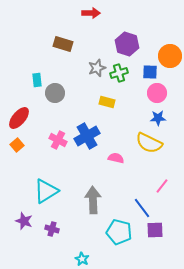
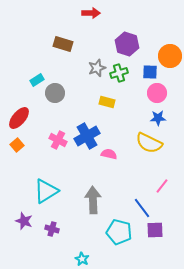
cyan rectangle: rotated 64 degrees clockwise
pink semicircle: moved 7 px left, 4 px up
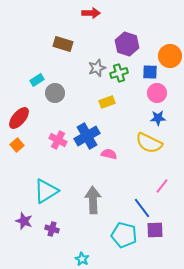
yellow rectangle: rotated 35 degrees counterclockwise
cyan pentagon: moved 5 px right, 3 px down
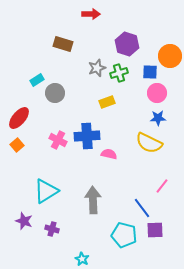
red arrow: moved 1 px down
blue cross: rotated 25 degrees clockwise
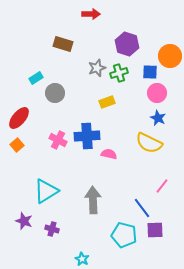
cyan rectangle: moved 1 px left, 2 px up
blue star: rotated 28 degrees clockwise
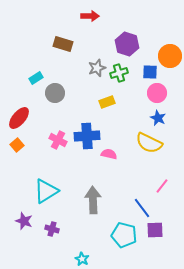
red arrow: moved 1 px left, 2 px down
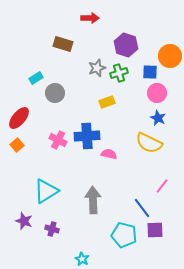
red arrow: moved 2 px down
purple hexagon: moved 1 px left, 1 px down
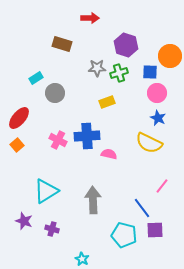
brown rectangle: moved 1 px left
gray star: rotated 18 degrees clockwise
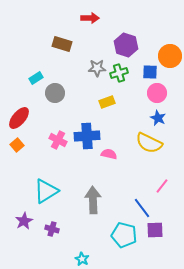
purple star: rotated 24 degrees clockwise
